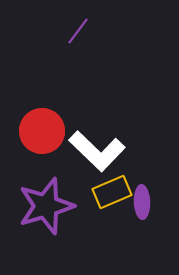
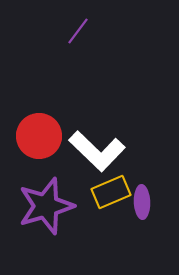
red circle: moved 3 px left, 5 px down
yellow rectangle: moved 1 px left
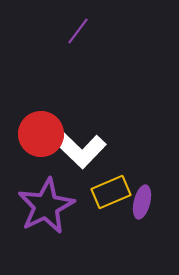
red circle: moved 2 px right, 2 px up
white L-shape: moved 19 px left, 3 px up
purple ellipse: rotated 16 degrees clockwise
purple star: rotated 10 degrees counterclockwise
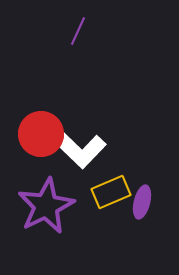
purple line: rotated 12 degrees counterclockwise
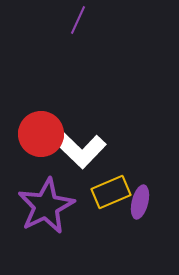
purple line: moved 11 px up
purple ellipse: moved 2 px left
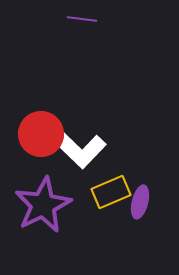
purple line: moved 4 px right, 1 px up; rotated 72 degrees clockwise
purple star: moved 3 px left, 1 px up
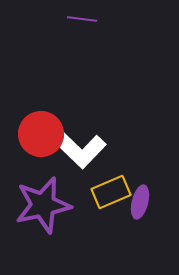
purple star: rotated 14 degrees clockwise
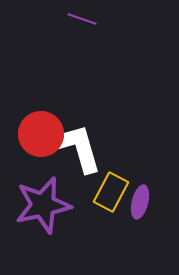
purple line: rotated 12 degrees clockwise
white L-shape: rotated 150 degrees counterclockwise
yellow rectangle: rotated 39 degrees counterclockwise
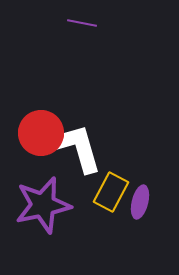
purple line: moved 4 px down; rotated 8 degrees counterclockwise
red circle: moved 1 px up
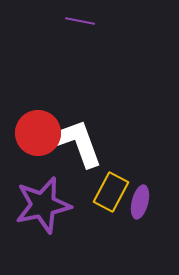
purple line: moved 2 px left, 2 px up
red circle: moved 3 px left
white L-shape: moved 5 px up; rotated 4 degrees counterclockwise
